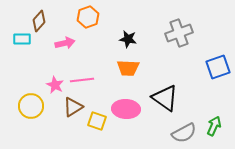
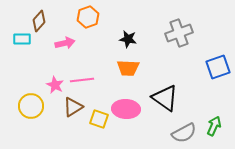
yellow square: moved 2 px right, 2 px up
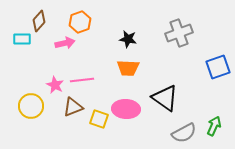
orange hexagon: moved 8 px left, 5 px down
brown triangle: rotated 10 degrees clockwise
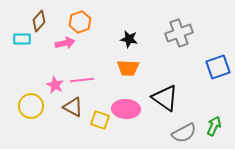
black star: moved 1 px right
brown triangle: rotated 50 degrees clockwise
yellow square: moved 1 px right, 1 px down
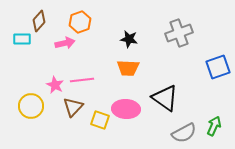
brown triangle: rotated 45 degrees clockwise
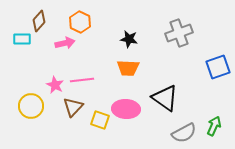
orange hexagon: rotated 15 degrees counterclockwise
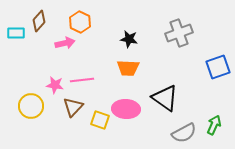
cyan rectangle: moved 6 px left, 6 px up
pink star: rotated 18 degrees counterclockwise
green arrow: moved 1 px up
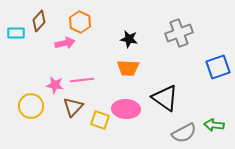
green arrow: rotated 108 degrees counterclockwise
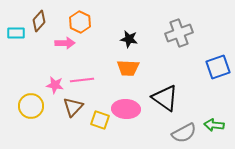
pink arrow: rotated 12 degrees clockwise
